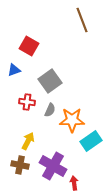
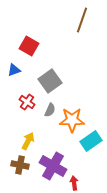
brown line: rotated 40 degrees clockwise
red cross: rotated 28 degrees clockwise
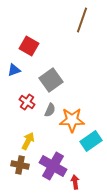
gray square: moved 1 px right, 1 px up
red arrow: moved 1 px right, 1 px up
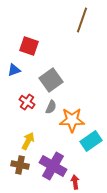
red square: rotated 12 degrees counterclockwise
gray semicircle: moved 1 px right, 3 px up
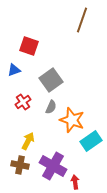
red cross: moved 4 px left; rotated 21 degrees clockwise
orange star: rotated 20 degrees clockwise
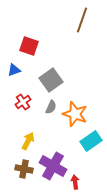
orange star: moved 3 px right, 6 px up
brown cross: moved 4 px right, 4 px down
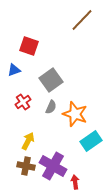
brown line: rotated 25 degrees clockwise
brown cross: moved 2 px right, 3 px up
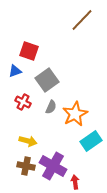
red square: moved 5 px down
blue triangle: moved 1 px right, 1 px down
gray square: moved 4 px left
red cross: rotated 28 degrees counterclockwise
orange star: rotated 25 degrees clockwise
yellow arrow: rotated 78 degrees clockwise
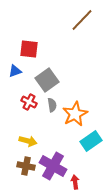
red square: moved 2 px up; rotated 12 degrees counterclockwise
red cross: moved 6 px right
gray semicircle: moved 1 px right, 2 px up; rotated 32 degrees counterclockwise
